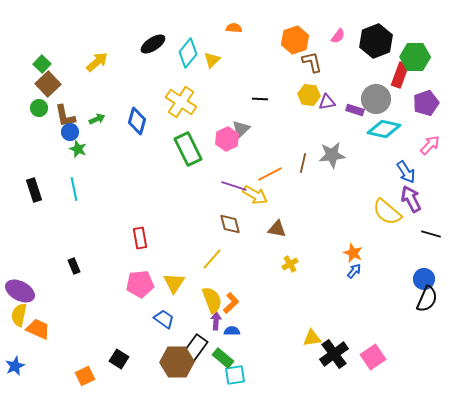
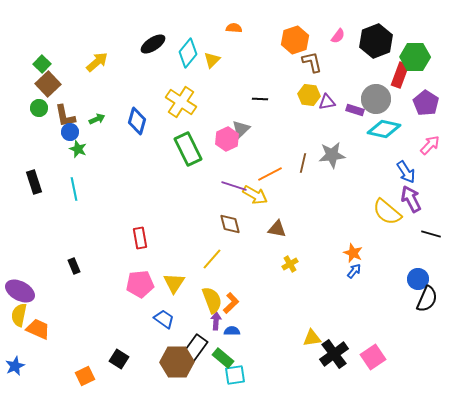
purple pentagon at (426, 103): rotated 20 degrees counterclockwise
black rectangle at (34, 190): moved 8 px up
blue circle at (424, 279): moved 6 px left
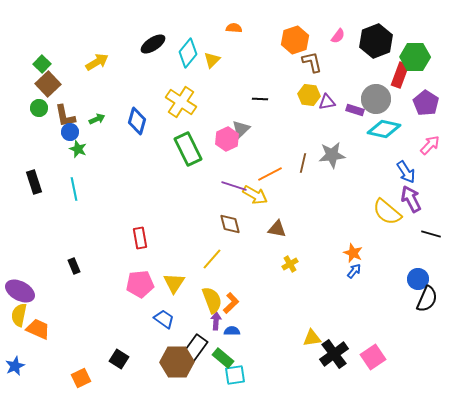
yellow arrow at (97, 62): rotated 10 degrees clockwise
orange square at (85, 376): moved 4 px left, 2 px down
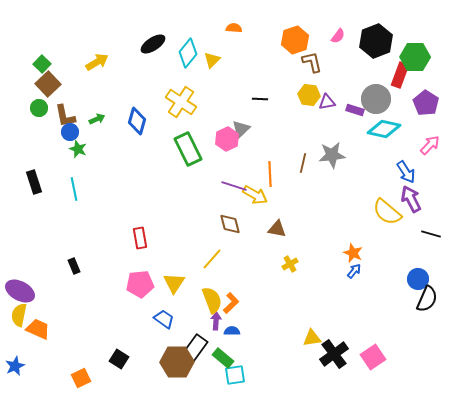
orange line at (270, 174): rotated 65 degrees counterclockwise
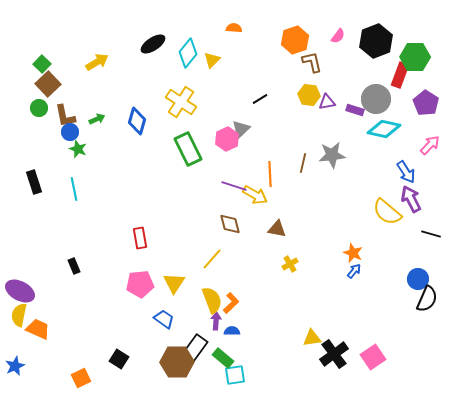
black line at (260, 99): rotated 35 degrees counterclockwise
